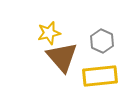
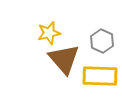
brown triangle: moved 2 px right, 2 px down
yellow rectangle: rotated 8 degrees clockwise
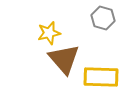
gray hexagon: moved 1 px right, 23 px up; rotated 10 degrees counterclockwise
yellow rectangle: moved 1 px right, 1 px down
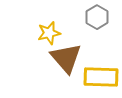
gray hexagon: moved 6 px left, 1 px up; rotated 15 degrees clockwise
brown triangle: moved 2 px right, 1 px up
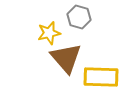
gray hexagon: moved 18 px left; rotated 15 degrees counterclockwise
